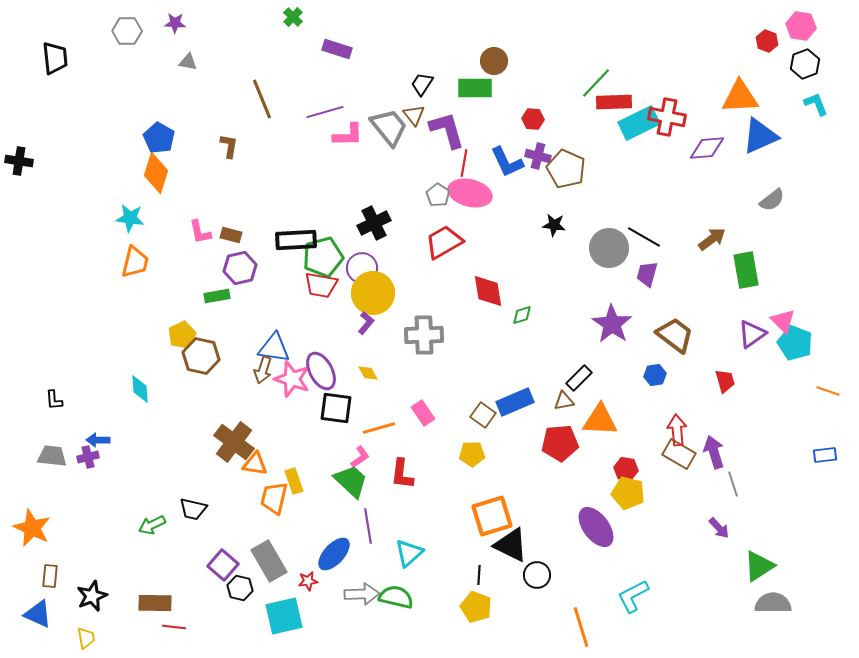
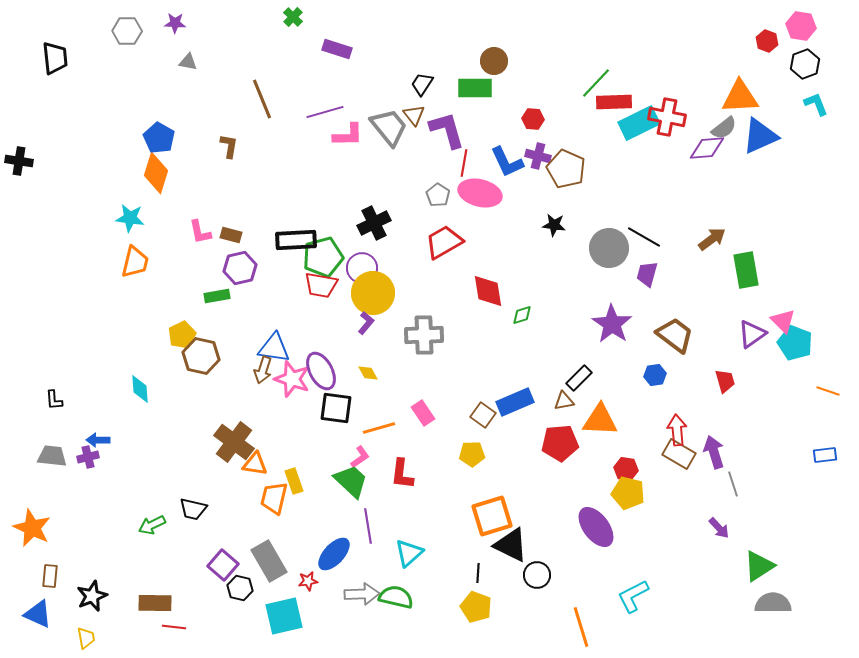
pink ellipse at (470, 193): moved 10 px right
gray semicircle at (772, 200): moved 48 px left, 72 px up
black line at (479, 575): moved 1 px left, 2 px up
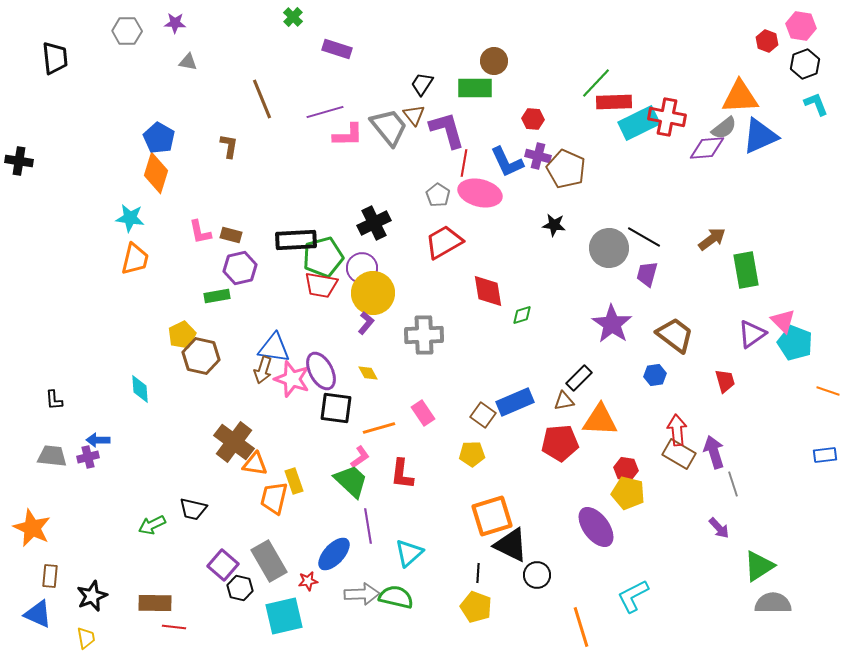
orange trapezoid at (135, 262): moved 3 px up
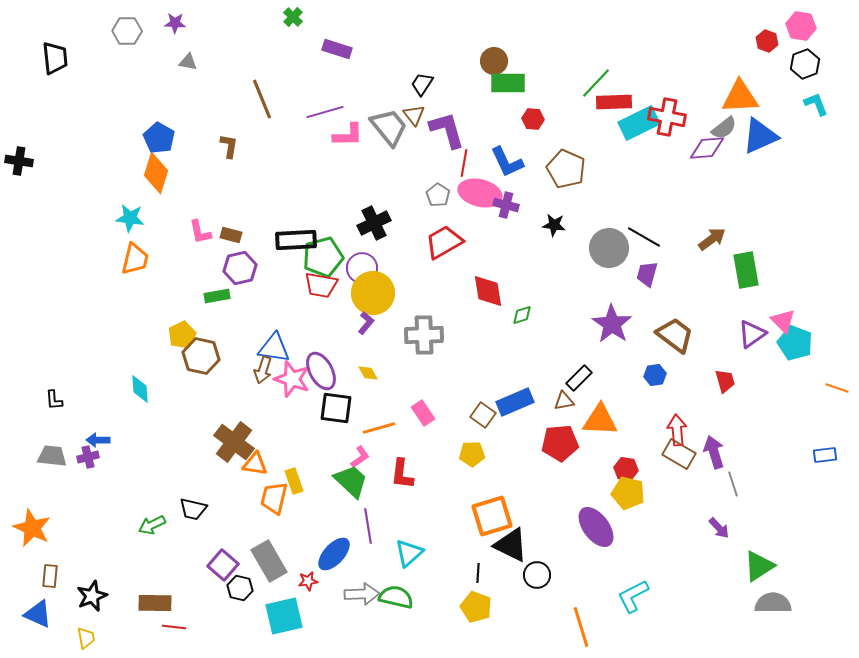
green rectangle at (475, 88): moved 33 px right, 5 px up
purple cross at (538, 156): moved 32 px left, 49 px down
orange line at (828, 391): moved 9 px right, 3 px up
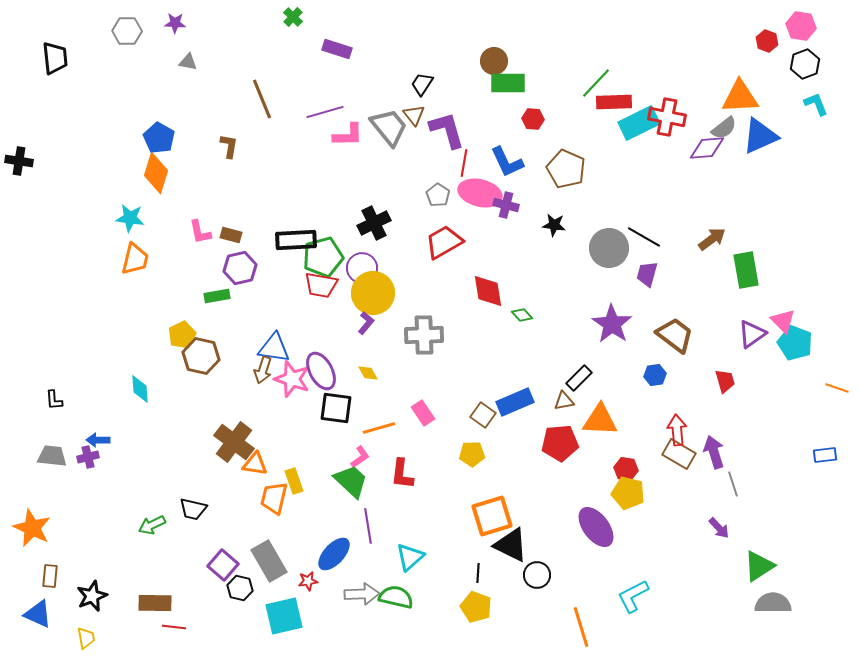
green diamond at (522, 315): rotated 65 degrees clockwise
cyan triangle at (409, 553): moved 1 px right, 4 px down
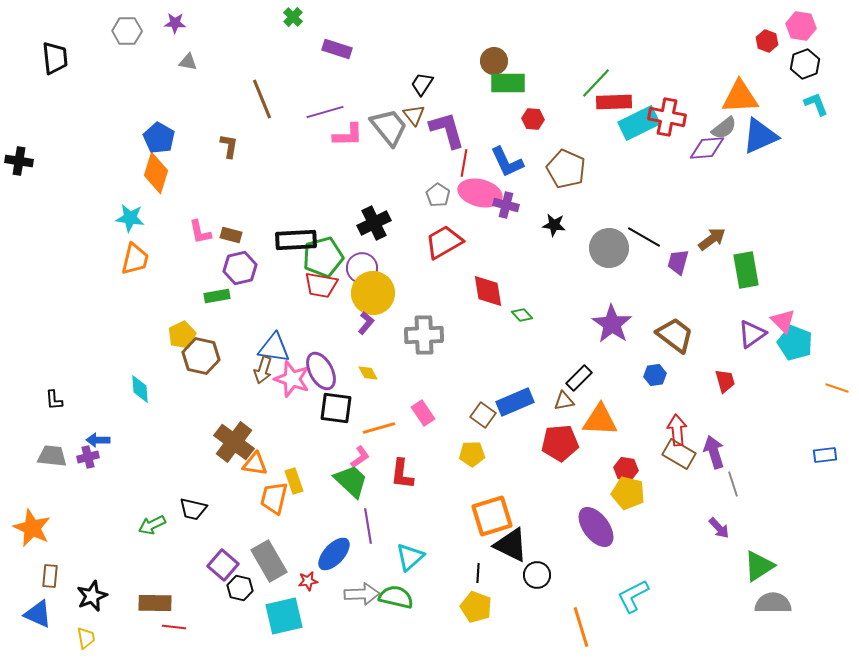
purple trapezoid at (647, 274): moved 31 px right, 12 px up
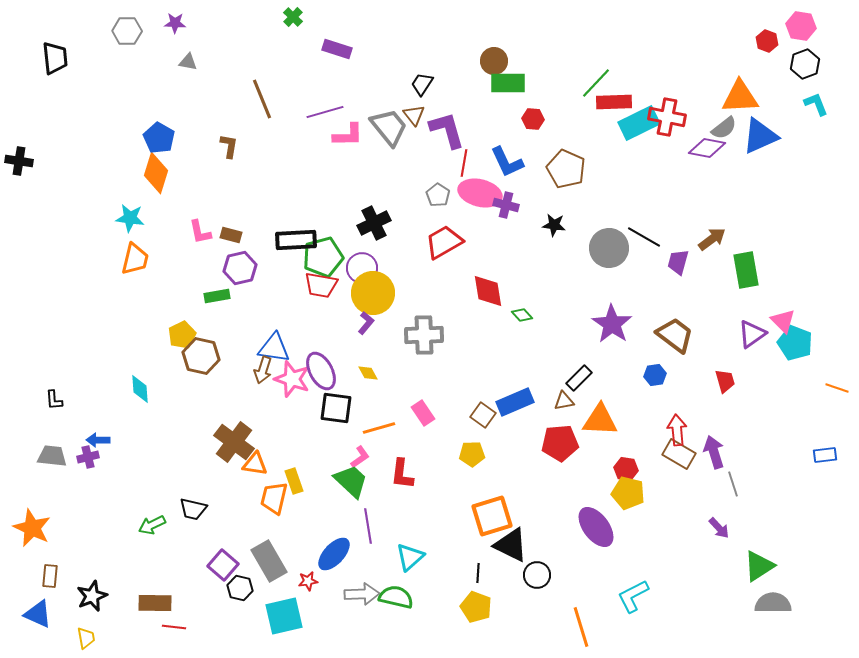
purple diamond at (707, 148): rotated 15 degrees clockwise
